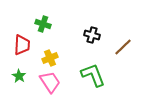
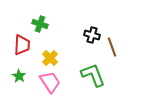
green cross: moved 3 px left
brown line: moved 11 px left; rotated 66 degrees counterclockwise
yellow cross: rotated 21 degrees counterclockwise
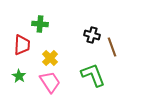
green cross: rotated 14 degrees counterclockwise
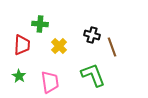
yellow cross: moved 9 px right, 12 px up
pink trapezoid: rotated 25 degrees clockwise
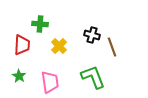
green L-shape: moved 2 px down
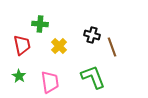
red trapezoid: rotated 15 degrees counterclockwise
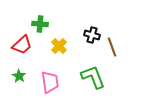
red trapezoid: rotated 60 degrees clockwise
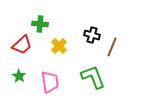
brown line: rotated 42 degrees clockwise
